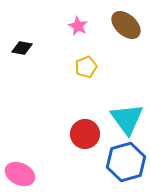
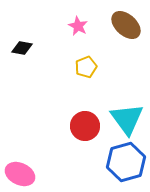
red circle: moved 8 px up
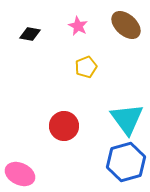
black diamond: moved 8 px right, 14 px up
red circle: moved 21 px left
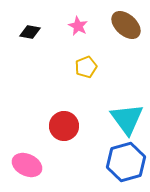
black diamond: moved 2 px up
pink ellipse: moved 7 px right, 9 px up
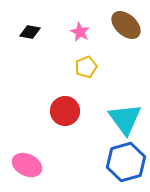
pink star: moved 2 px right, 6 px down
cyan triangle: moved 2 px left
red circle: moved 1 px right, 15 px up
